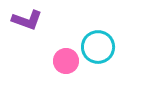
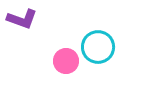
purple L-shape: moved 5 px left, 1 px up
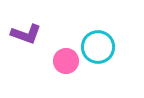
purple L-shape: moved 4 px right, 15 px down
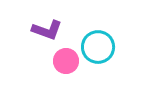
purple L-shape: moved 21 px right, 4 px up
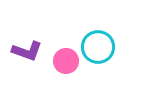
purple L-shape: moved 20 px left, 21 px down
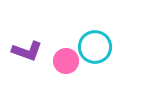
cyan circle: moved 3 px left
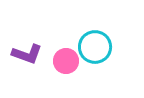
purple L-shape: moved 3 px down
